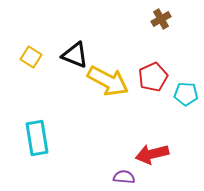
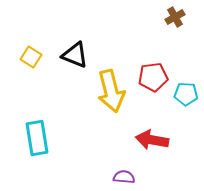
brown cross: moved 14 px right, 2 px up
red pentagon: rotated 16 degrees clockwise
yellow arrow: moved 3 px right, 10 px down; rotated 48 degrees clockwise
red arrow: moved 14 px up; rotated 24 degrees clockwise
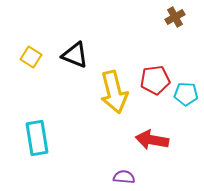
red pentagon: moved 2 px right, 3 px down
yellow arrow: moved 3 px right, 1 px down
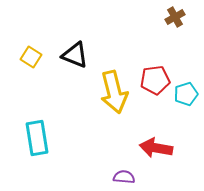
cyan pentagon: rotated 20 degrees counterclockwise
red arrow: moved 4 px right, 8 px down
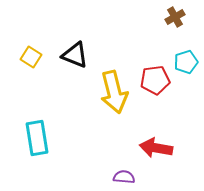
cyan pentagon: moved 32 px up
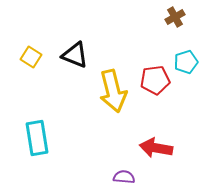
yellow arrow: moved 1 px left, 1 px up
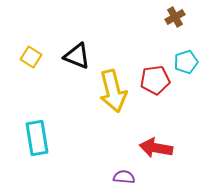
black triangle: moved 2 px right, 1 px down
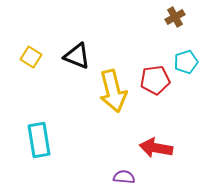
cyan rectangle: moved 2 px right, 2 px down
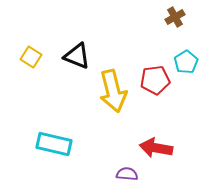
cyan pentagon: rotated 15 degrees counterclockwise
cyan rectangle: moved 15 px right, 4 px down; rotated 68 degrees counterclockwise
purple semicircle: moved 3 px right, 3 px up
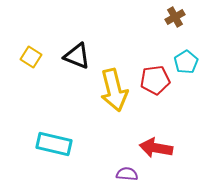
yellow arrow: moved 1 px right, 1 px up
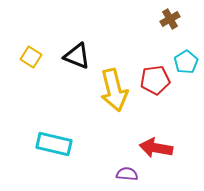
brown cross: moved 5 px left, 2 px down
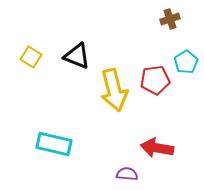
brown cross: rotated 12 degrees clockwise
red arrow: moved 1 px right
